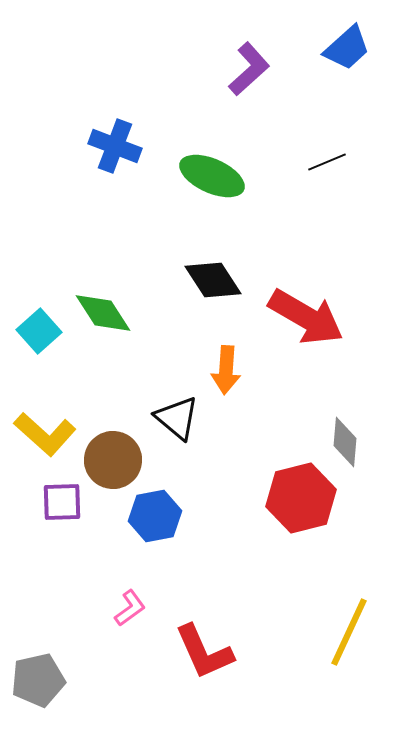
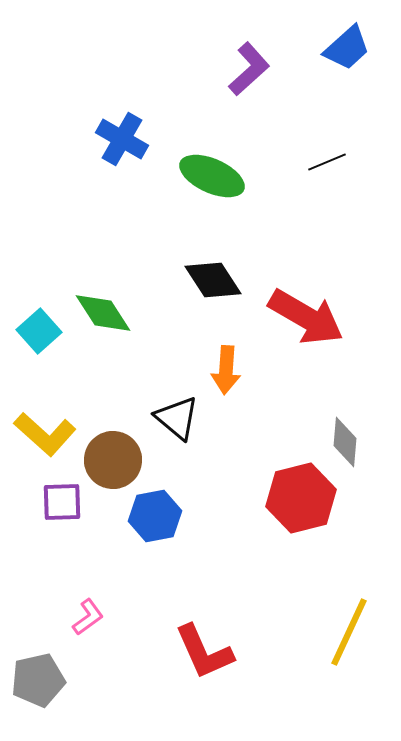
blue cross: moved 7 px right, 7 px up; rotated 9 degrees clockwise
pink L-shape: moved 42 px left, 9 px down
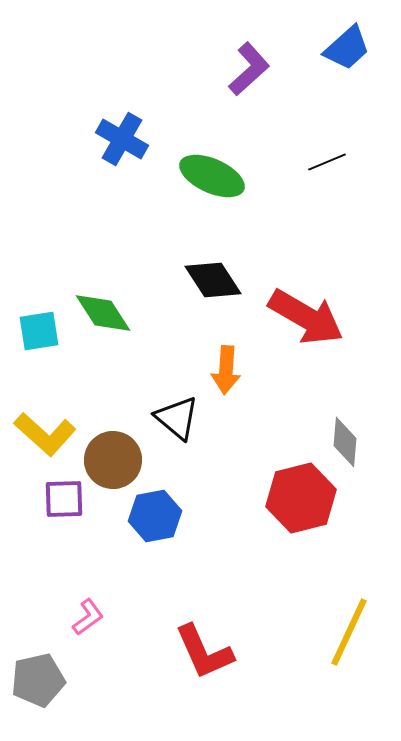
cyan square: rotated 33 degrees clockwise
purple square: moved 2 px right, 3 px up
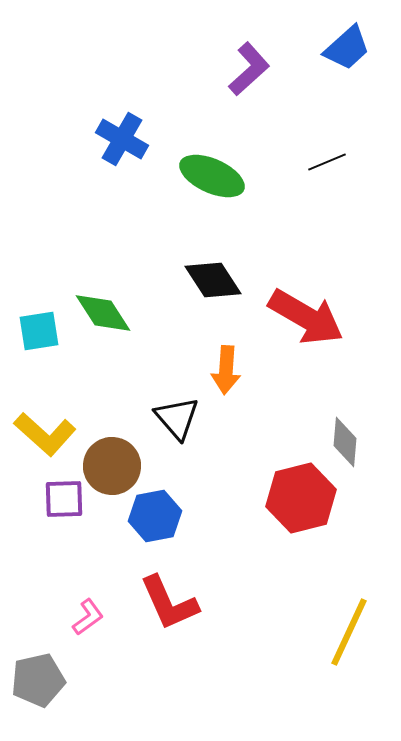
black triangle: rotated 9 degrees clockwise
brown circle: moved 1 px left, 6 px down
red L-shape: moved 35 px left, 49 px up
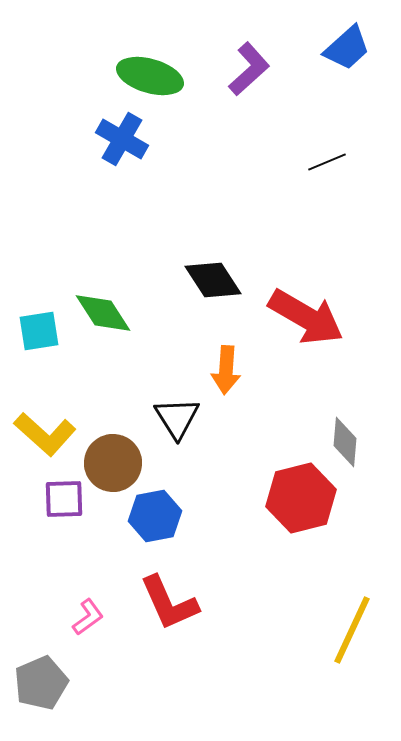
green ellipse: moved 62 px left, 100 px up; rotated 8 degrees counterclockwise
black triangle: rotated 9 degrees clockwise
brown circle: moved 1 px right, 3 px up
yellow line: moved 3 px right, 2 px up
gray pentagon: moved 3 px right, 3 px down; rotated 10 degrees counterclockwise
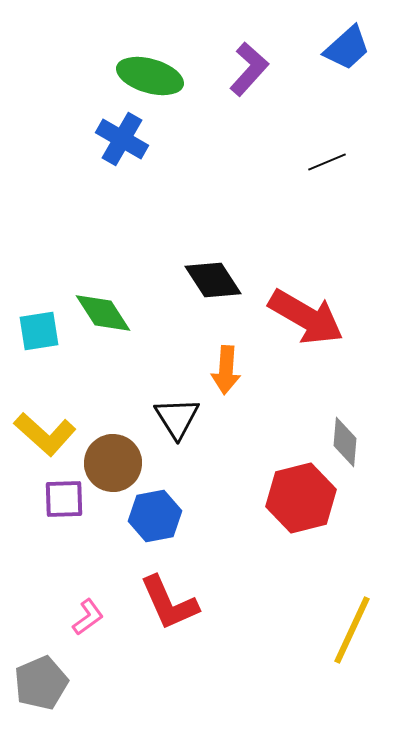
purple L-shape: rotated 6 degrees counterclockwise
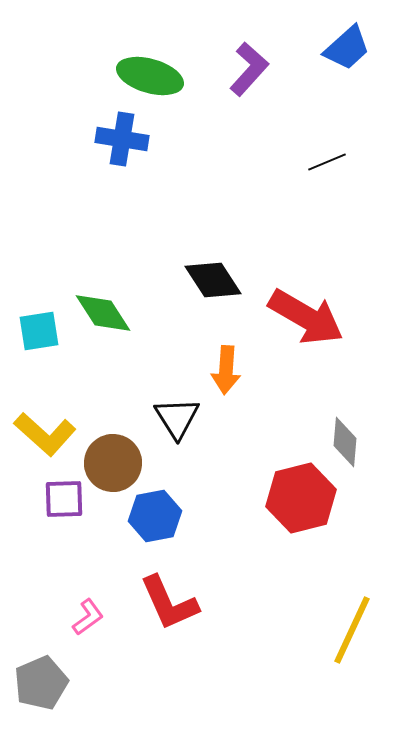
blue cross: rotated 21 degrees counterclockwise
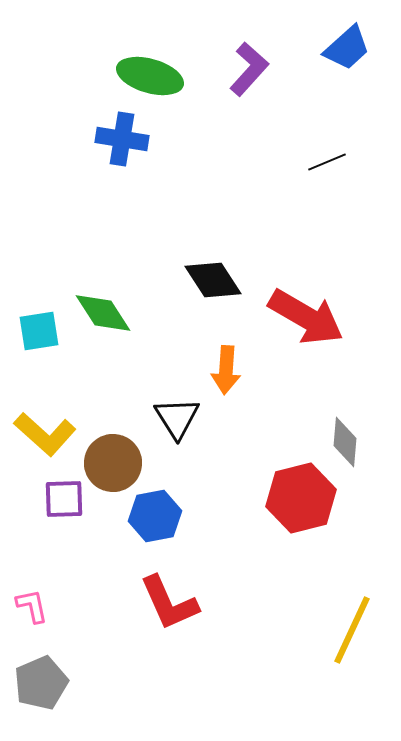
pink L-shape: moved 56 px left, 11 px up; rotated 66 degrees counterclockwise
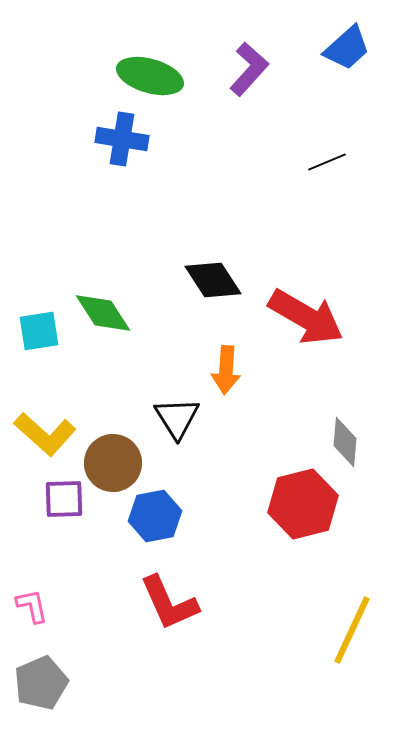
red hexagon: moved 2 px right, 6 px down
